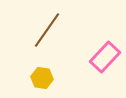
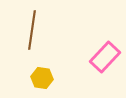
brown line: moved 15 px left; rotated 27 degrees counterclockwise
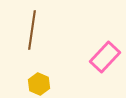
yellow hexagon: moved 3 px left, 6 px down; rotated 15 degrees clockwise
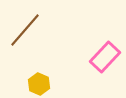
brown line: moved 7 px left; rotated 33 degrees clockwise
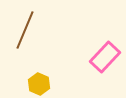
brown line: rotated 18 degrees counterclockwise
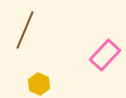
pink rectangle: moved 2 px up
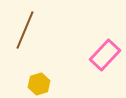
yellow hexagon: rotated 20 degrees clockwise
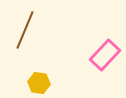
yellow hexagon: moved 1 px up; rotated 25 degrees clockwise
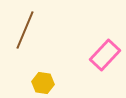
yellow hexagon: moved 4 px right
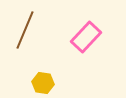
pink rectangle: moved 19 px left, 18 px up
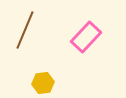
yellow hexagon: rotated 15 degrees counterclockwise
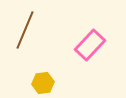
pink rectangle: moved 4 px right, 8 px down
